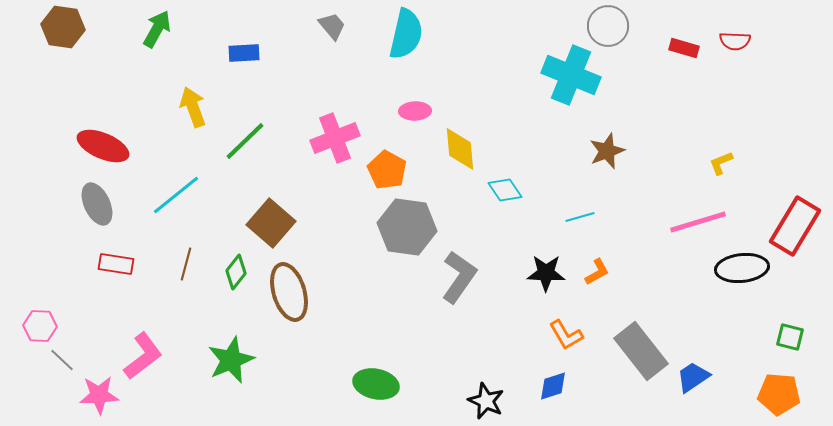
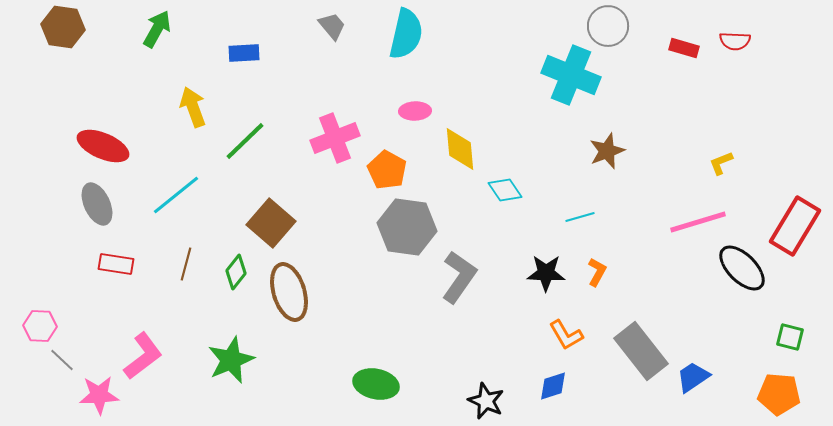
black ellipse at (742, 268): rotated 51 degrees clockwise
orange L-shape at (597, 272): rotated 32 degrees counterclockwise
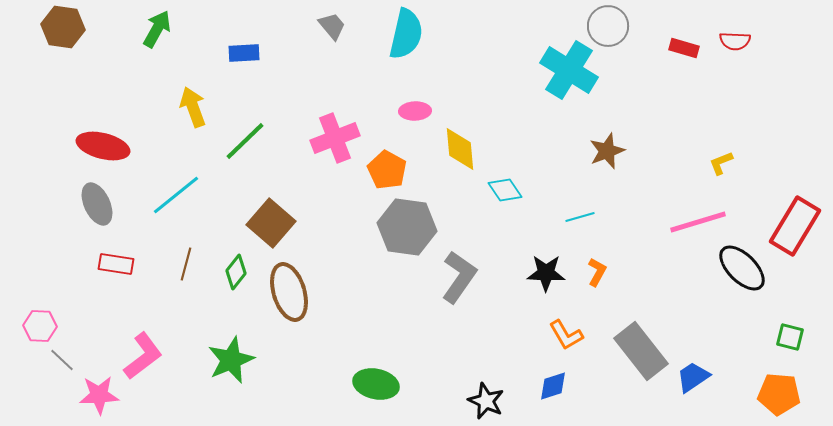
cyan cross at (571, 75): moved 2 px left, 5 px up; rotated 10 degrees clockwise
red ellipse at (103, 146): rotated 9 degrees counterclockwise
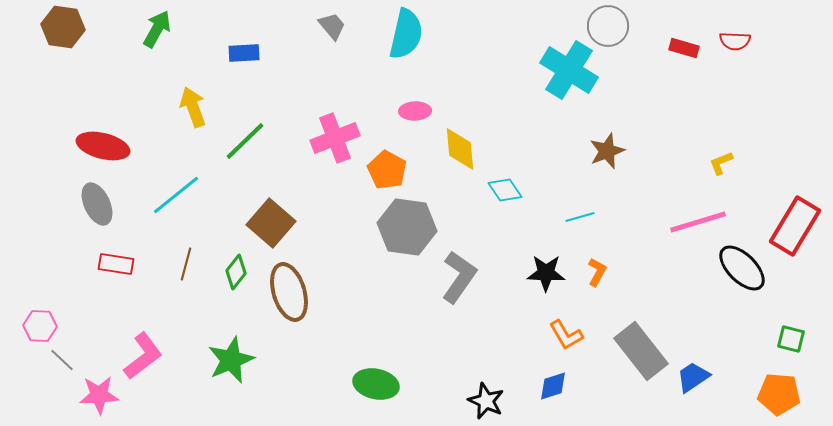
green square at (790, 337): moved 1 px right, 2 px down
